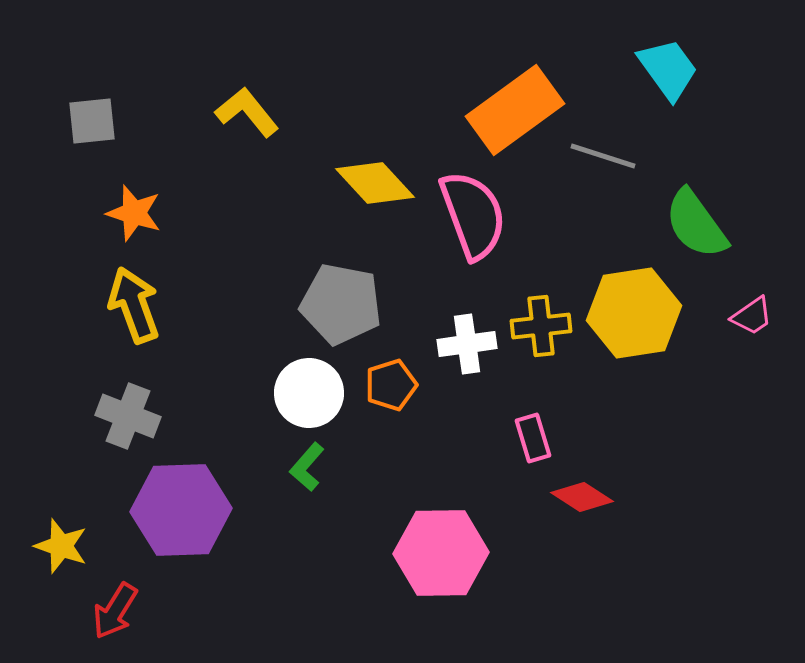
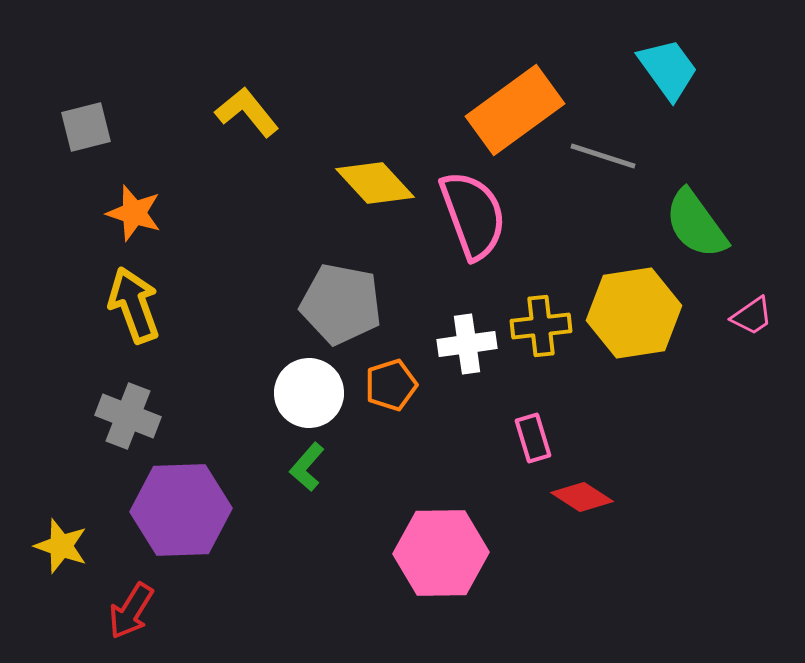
gray square: moved 6 px left, 6 px down; rotated 8 degrees counterclockwise
red arrow: moved 16 px right
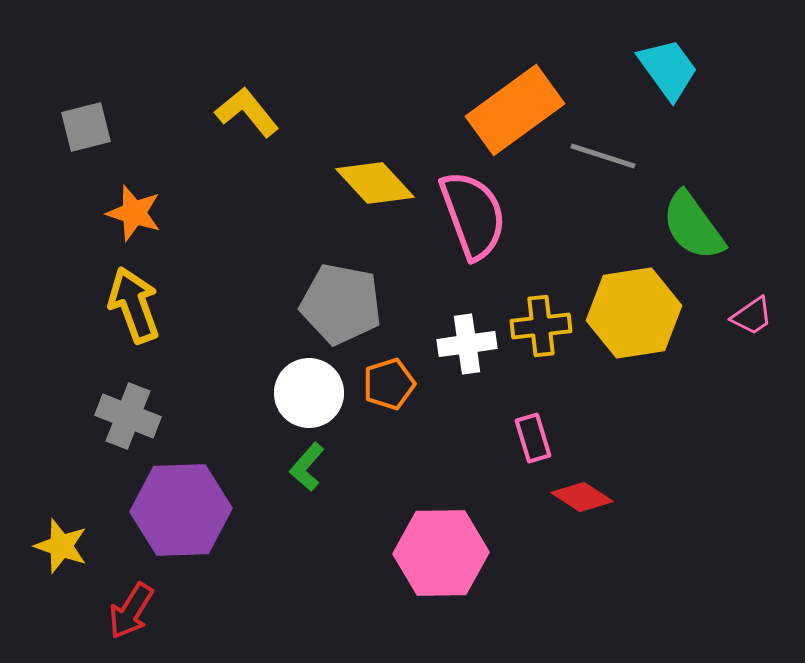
green semicircle: moved 3 px left, 2 px down
orange pentagon: moved 2 px left, 1 px up
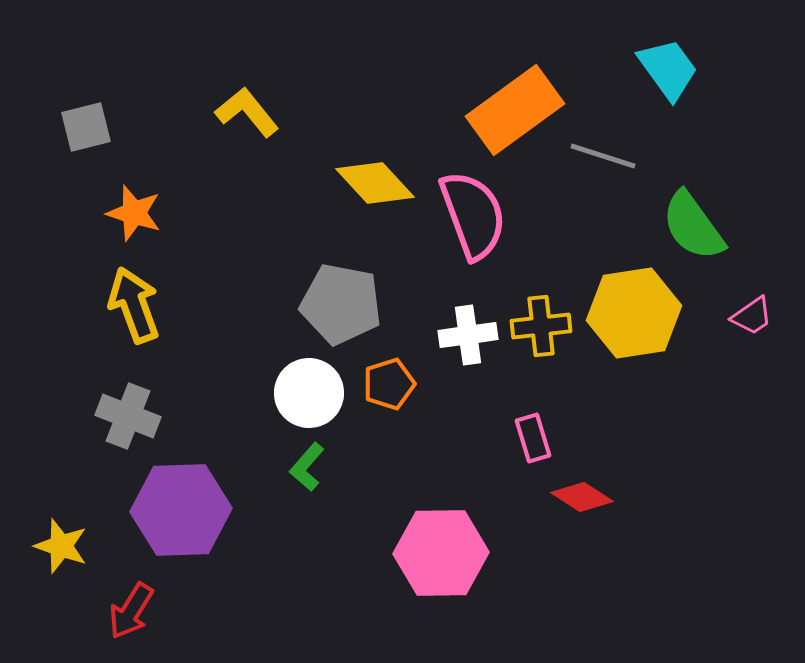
white cross: moved 1 px right, 9 px up
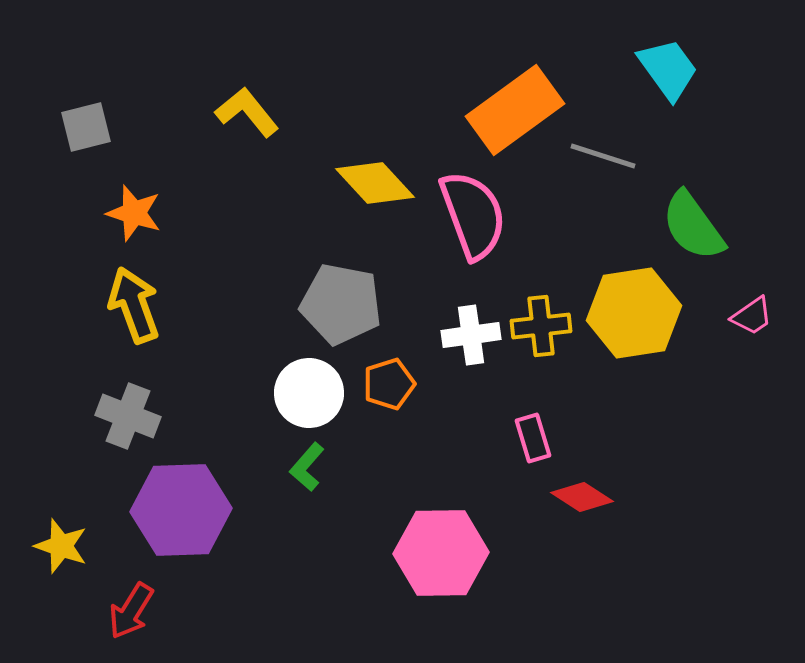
white cross: moved 3 px right
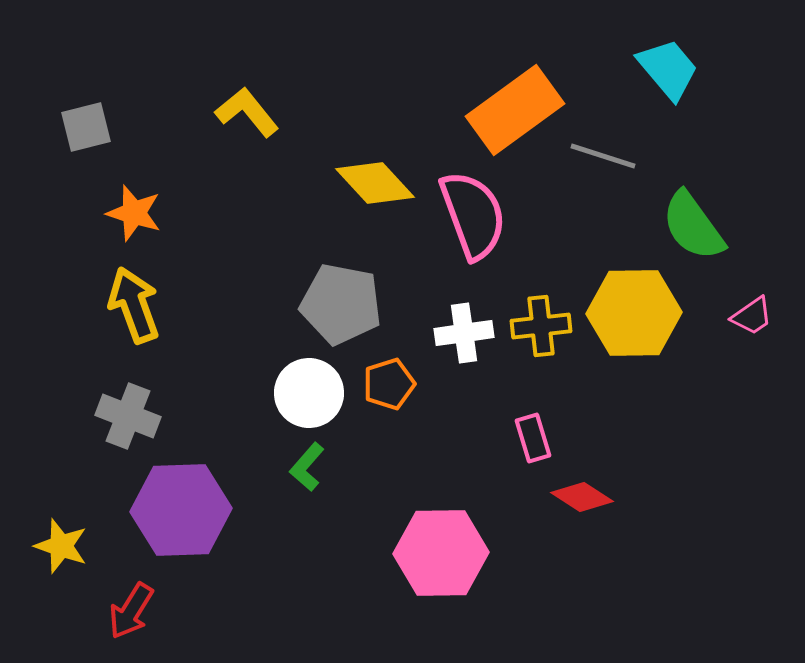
cyan trapezoid: rotated 4 degrees counterclockwise
yellow hexagon: rotated 8 degrees clockwise
white cross: moved 7 px left, 2 px up
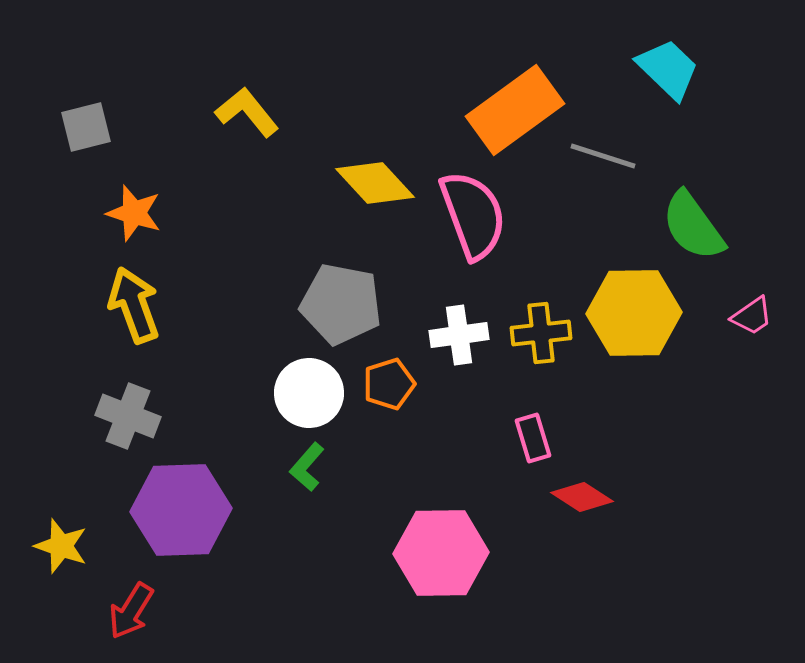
cyan trapezoid: rotated 6 degrees counterclockwise
yellow cross: moved 7 px down
white cross: moved 5 px left, 2 px down
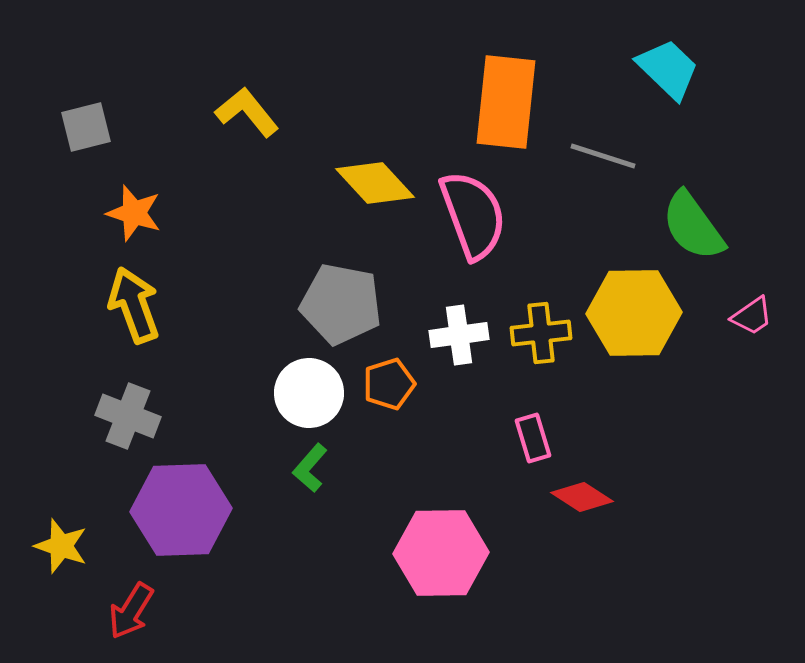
orange rectangle: moved 9 px left, 8 px up; rotated 48 degrees counterclockwise
green L-shape: moved 3 px right, 1 px down
